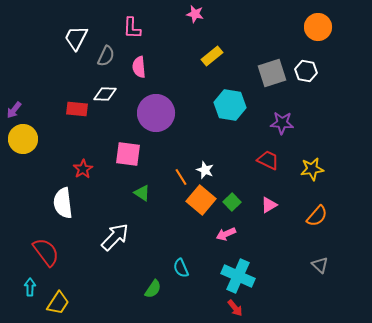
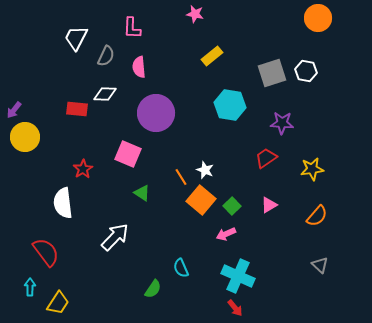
orange circle: moved 9 px up
yellow circle: moved 2 px right, 2 px up
pink square: rotated 16 degrees clockwise
red trapezoid: moved 2 px left, 2 px up; rotated 60 degrees counterclockwise
green square: moved 4 px down
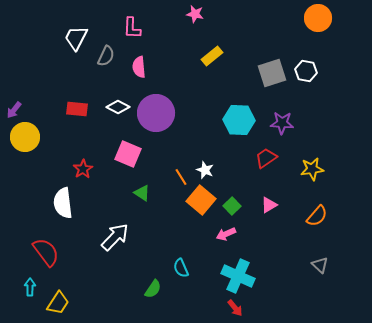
white diamond: moved 13 px right, 13 px down; rotated 25 degrees clockwise
cyan hexagon: moved 9 px right, 15 px down; rotated 8 degrees counterclockwise
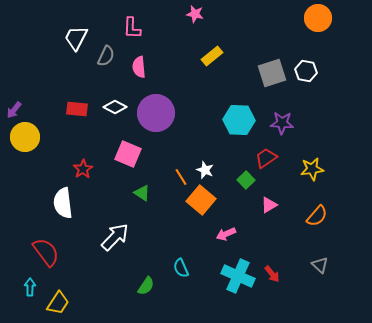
white diamond: moved 3 px left
green square: moved 14 px right, 26 px up
green semicircle: moved 7 px left, 3 px up
red arrow: moved 37 px right, 34 px up
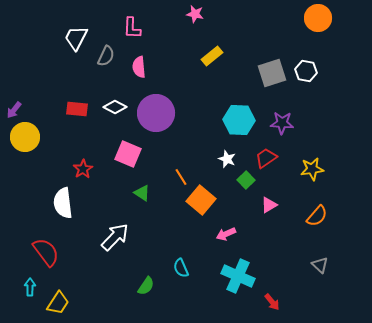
white star: moved 22 px right, 11 px up
red arrow: moved 28 px down
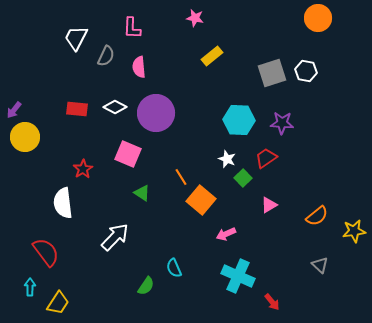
pink star: moved 4 px down
yellow star: moved 42 px right, 62 px down
green square: moved 3 px left, 2 px up
orange semicircle: rotated 10 degrees clockwise
cyan semicircle: moved 7 px left
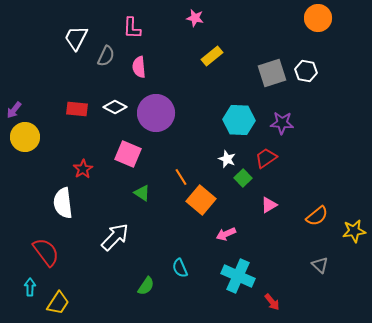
cyan semicircle: moved 6 px right
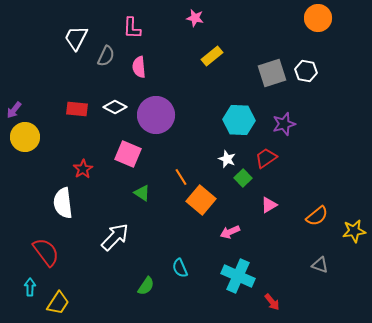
purple circle: moved 2 px down
purple star: moved 2 px right, 1 px down; rotated 20 degrees counterclockwise
pink arrow: moved 4 px right, 2 px up
gray triangle: rotated 24 degrees counterclockwise
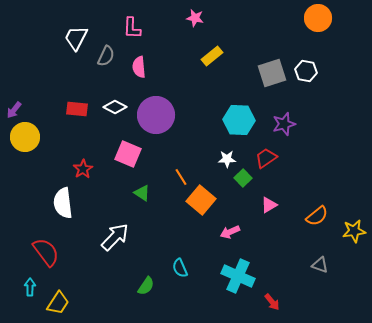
white star: rotated 24 degrees counterclockwise
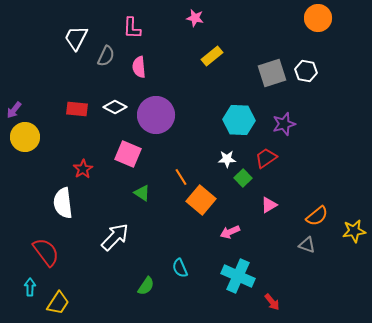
gray triangle: moved 13 px left, 20 px up
